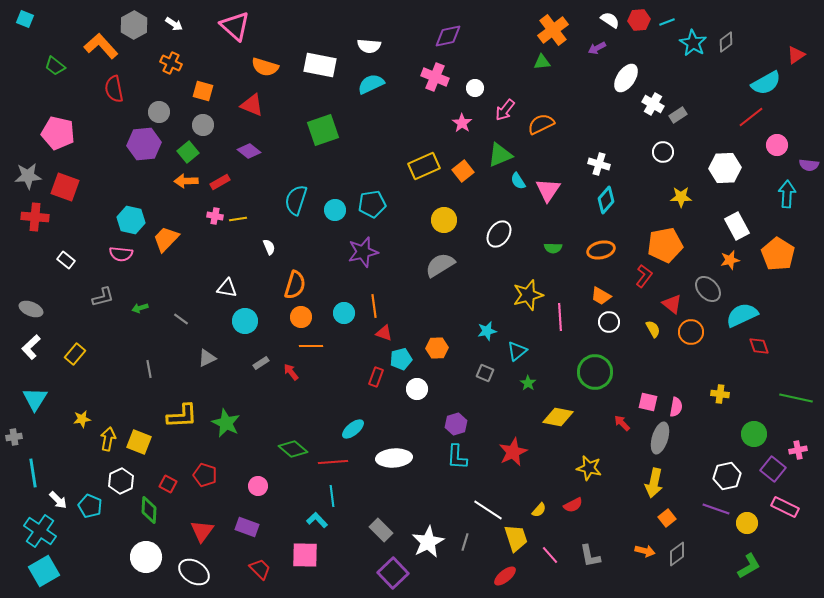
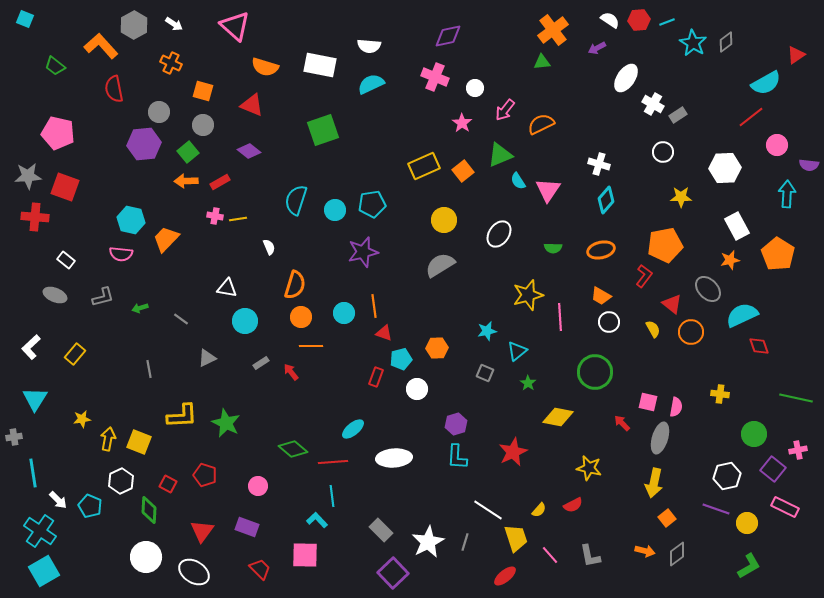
gray ellipse at (31, 309): moved 24 px right, 14 px up
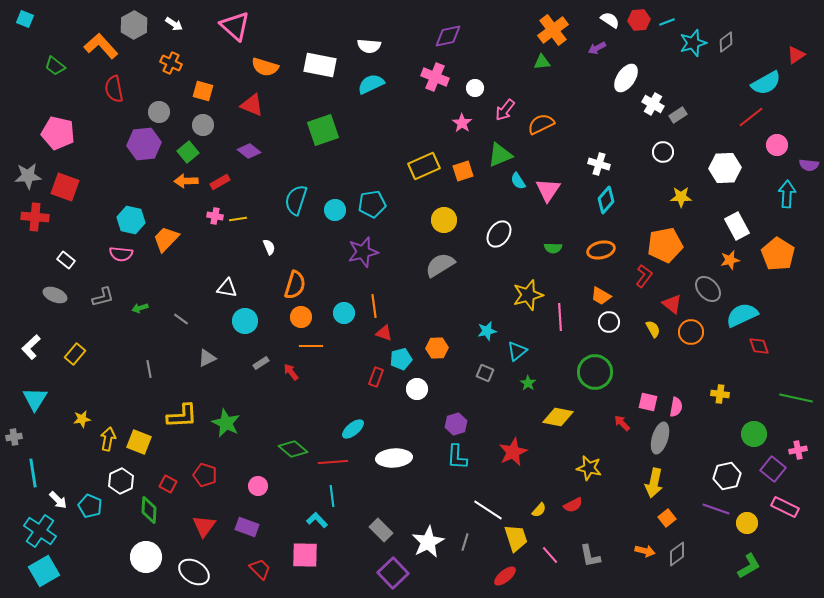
cyan star at (693, 43): rotated 24 degrees clockwise
orange square at (463, 171): rotated 20 degrees clockwise
red triangle at (202, 531): moved 2 px right, 5 px up
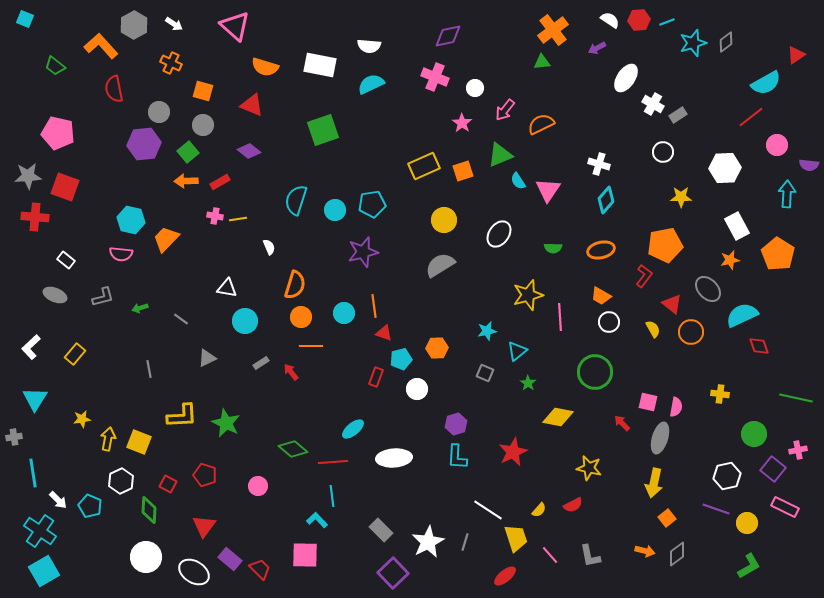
purple rectangle at (247, 527): moved 17 px left, 32 px down; rotated 20 degrees clockwise
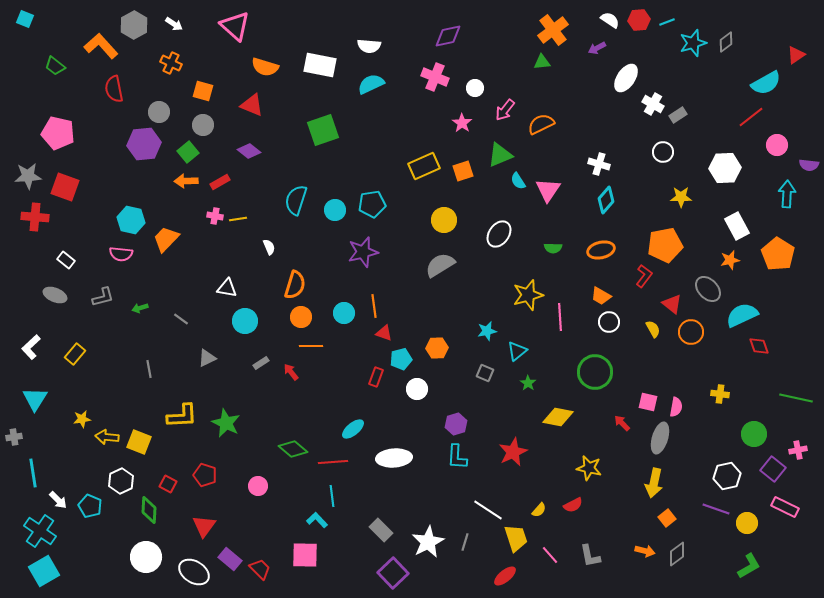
yellow arrow at (108, 439): moved 1 px left, 2 px up; rotated 95 degrees counterclockwise
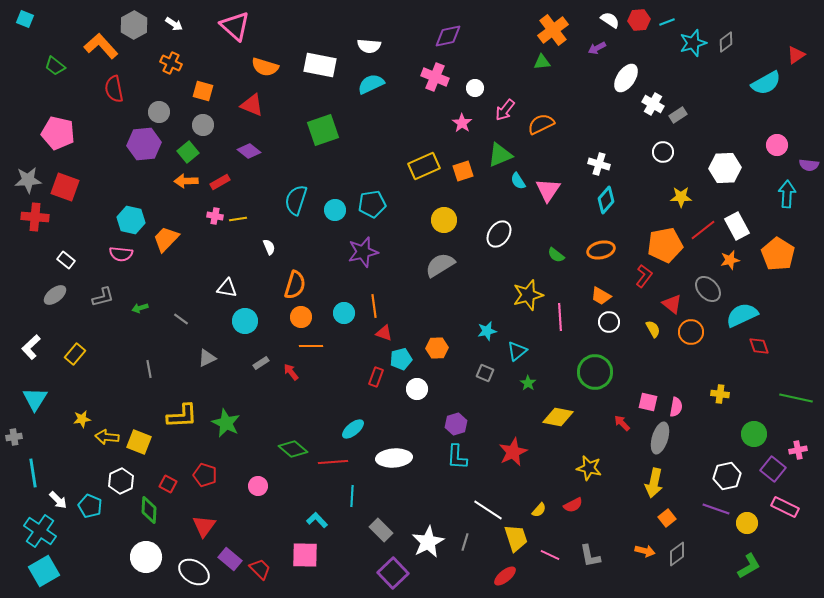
red line at (751, 117): moved 48 px left, 113 px down
gray star at (28, 176): moved 4 px down
green semicircle at (553, 248): moved 3 px right, 7 px down; rotated 36 degrees clockwise
gray ellipse at (55, 295): rotated 60 degrees counterclockwise
cyan line at (332, 496): moved 20 px right; rotated 10 degrees clockwise
pink line at (550, 555): rotated 24 degrees counterclockwise
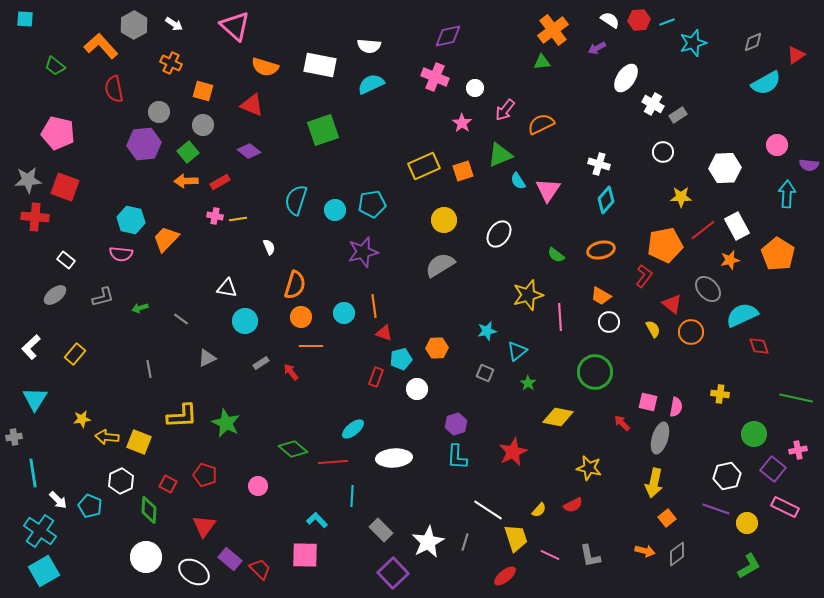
cyan square at (25, 19): rotated 18 degrees counterclockwise
gray diamond at (726, 42): moved 27 px right; rotated 15 degrees clockwise
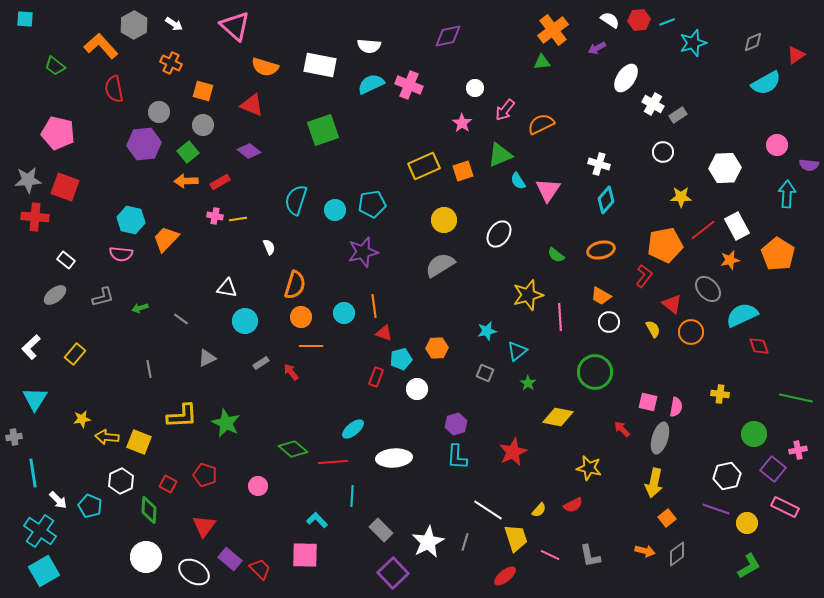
pink cross at (435, 77): moved 26 px left, 8 px down
red arrow at (622, 423): moved 6 px down
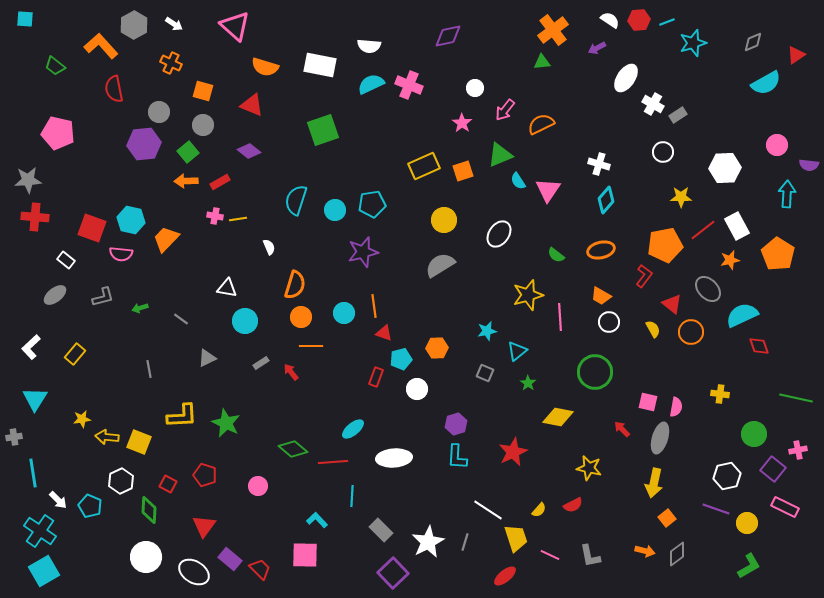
red square at (65, 187): moved 27 px right, 41 px down
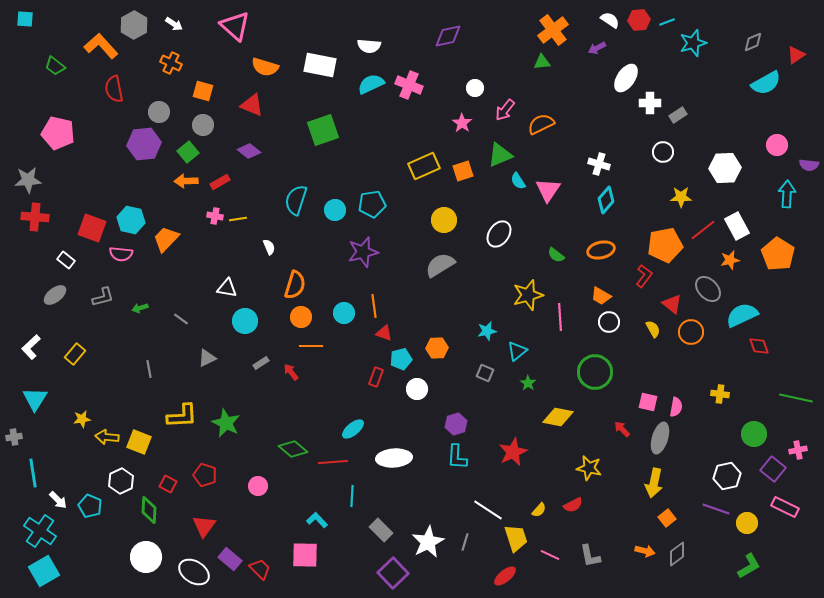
white cross at (653, 104): moved 3 px left, 1 px up; rotated 30 degrees counterclockwise
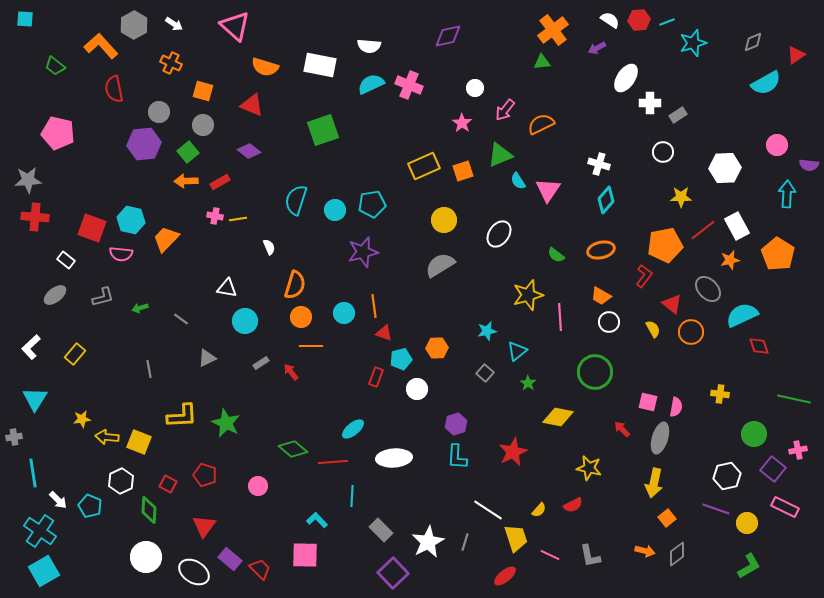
gray square at (485, 373): rotated 18 degrees clockwise
green line at (796, 398): moved 2 px left, 1 px down
